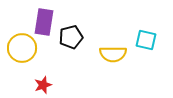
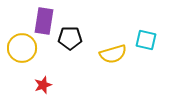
purple rectangle: moved 1 px up
black pentagon: moved 1 px left, 1 px down; rotated 15 degrees clockwise
yellow semicircle: rotated 16 degrees counterclockwise
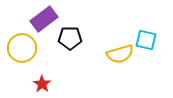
purple rectangle: moved 2 px up; rotated 44 degrees clockwise
yellow semicircle: moved 7 px right
red star: moved 1 px left, 1 px up; rotated 18 degrees counterclockwise
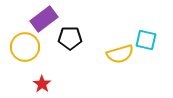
yellow circle: moved 3 px right, 1 px up
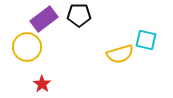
black pentagon: moved 9 px right, 23 px up
yellow circle: moved 2 px right
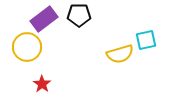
cyan square: rotated 25 degrees counterclockwise
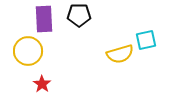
purple rectangle: rotated 56 degrees counterclockwise
yellow circle: moved 1 px right, 4 px down
